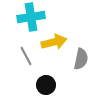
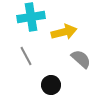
yellow arrow: moved 10 px right, 10 px up
gray semicircle: rotated 60 degrees counterclockwise
black circle: moved 5 px right
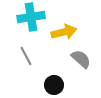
black circle: moved 3 px right
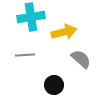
gray line: moved 1 px left, 1 px up; rotated 66 degrees counterclockwise
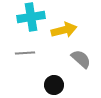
yellow arrow: moved 2 px up
gray line: moved 2 px up
